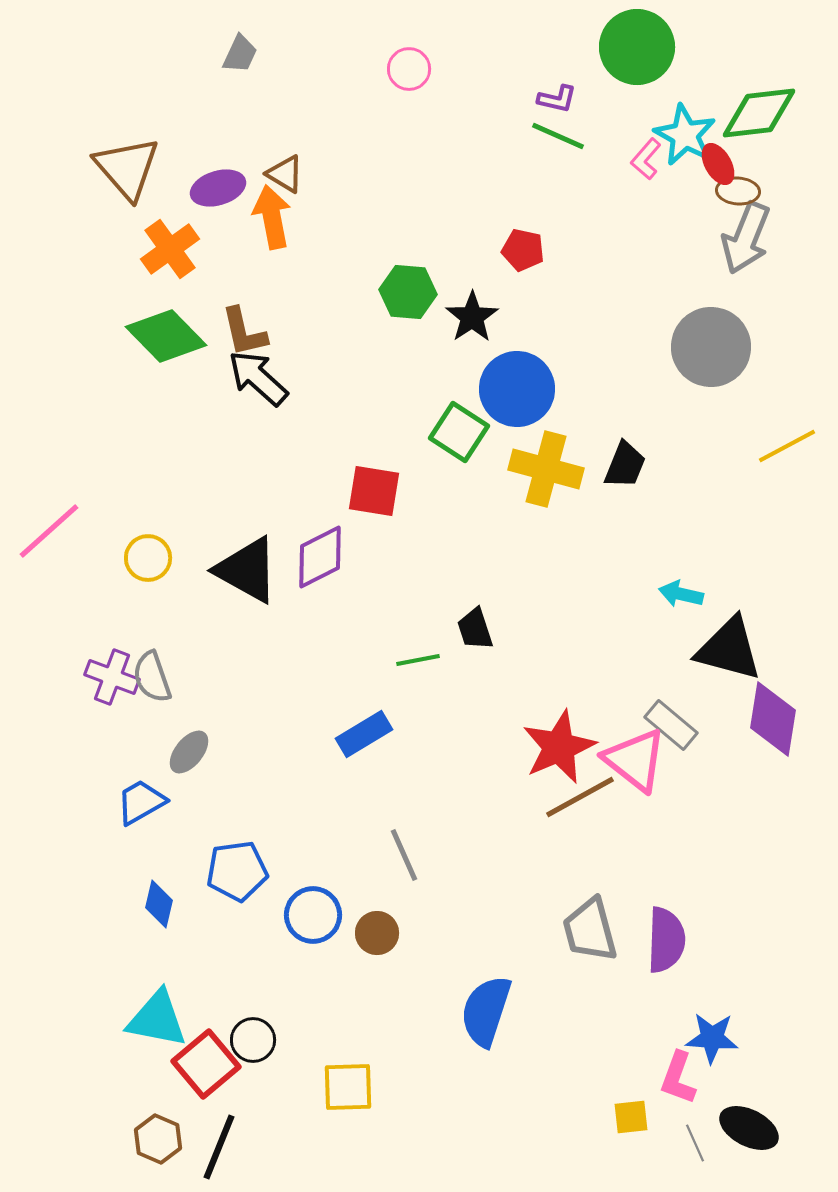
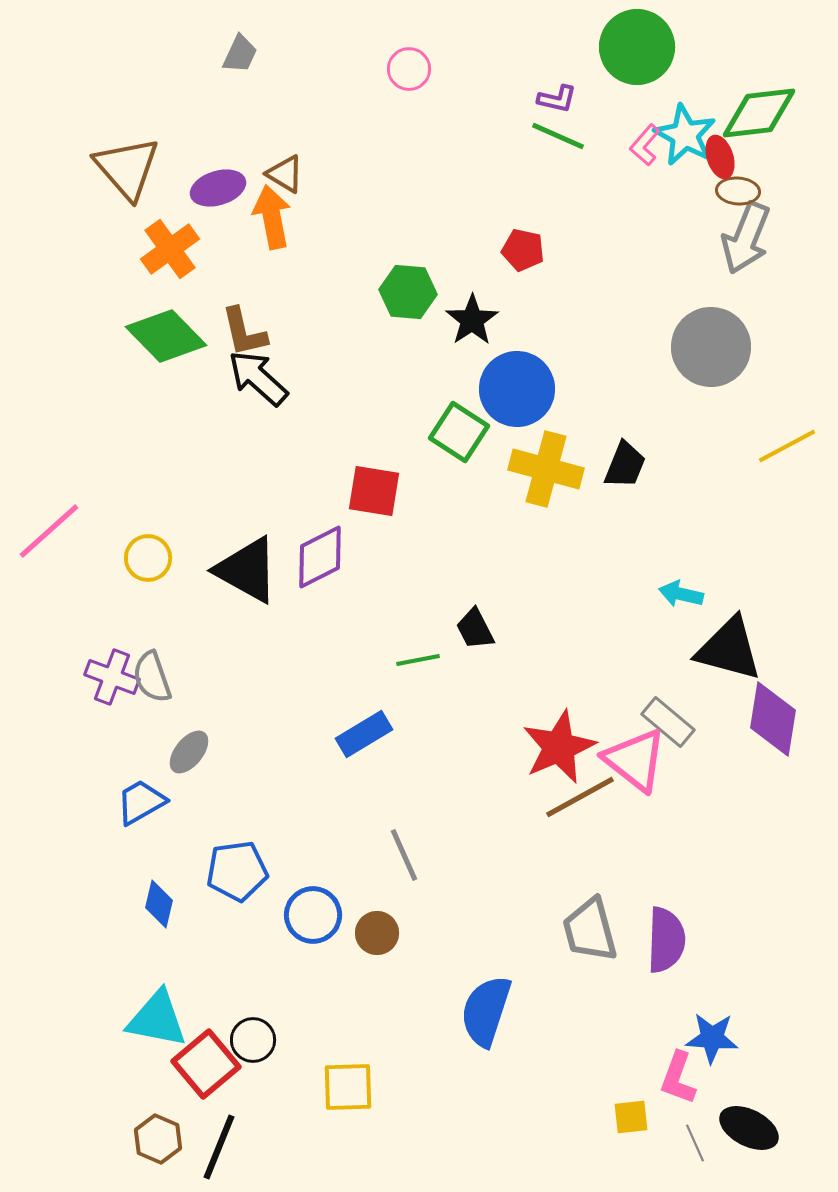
pink L-shape at (646, 159): moved 1 px left, 14 px up
red ellipse at (718, 164): moved 2 px right, 7 px up; rotated 12 degrees clockwise
black star at (472, 317): moved 3 px down
black trapezoid at (475, 629): rotated 9 degrees counterclockwise
gray rectangle at (671, 725): moved 3 px left, 3 px up
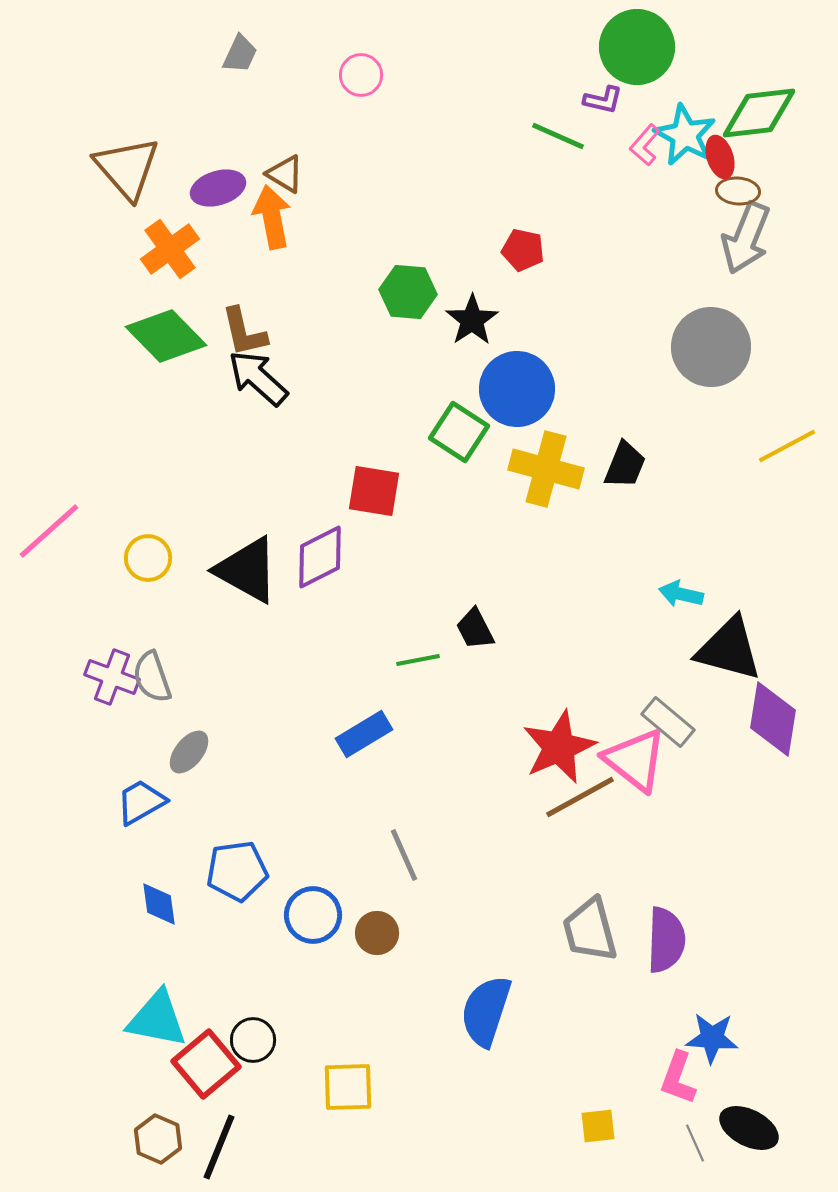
pink circle at (409, 69): moved 48 px left, 6 px down
purple L-shape at (557, 99): moved 46 px right, 1 px down
blue diamond at (159, 904): rotated 21 degrees counterclockwise
yellow square at (631, 1117): moved 33 px left, 9 px down
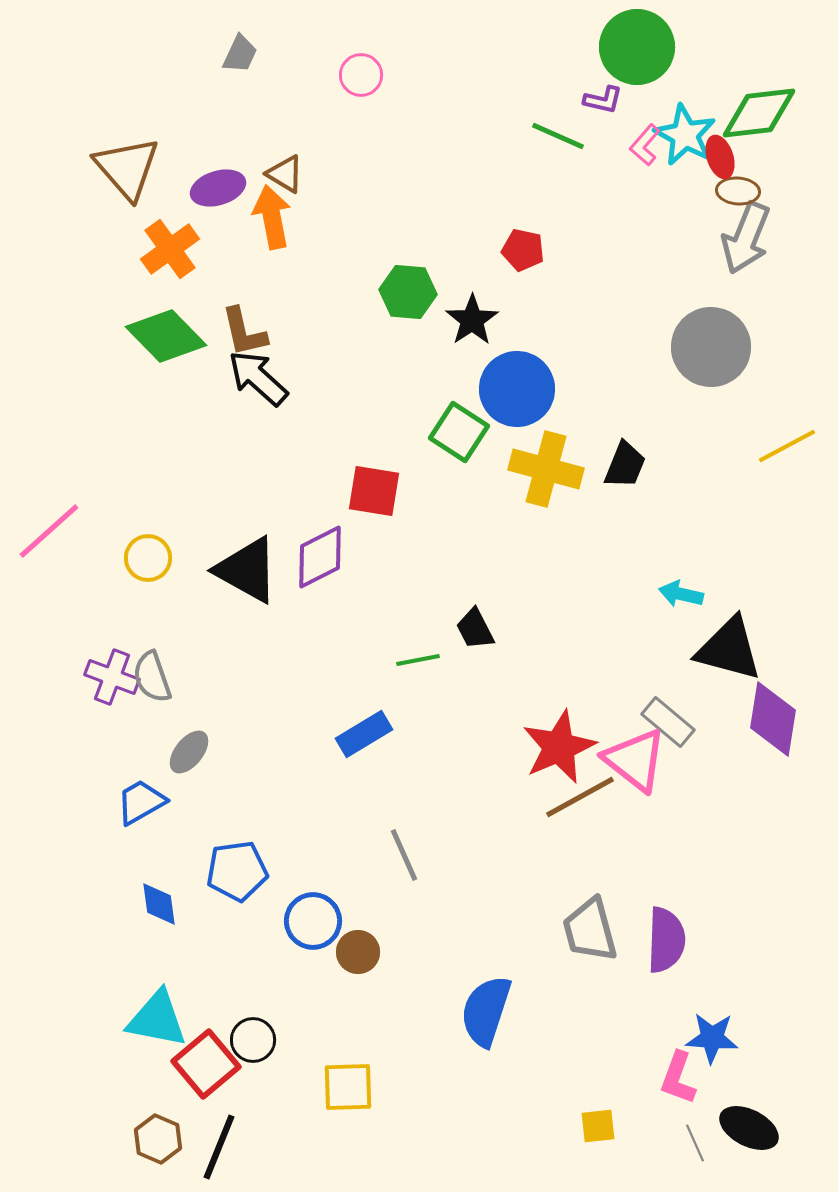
blue circle at (313, 915): moved 6 px down
brown circle at (377, 933): moved 19 px left, 19 px down
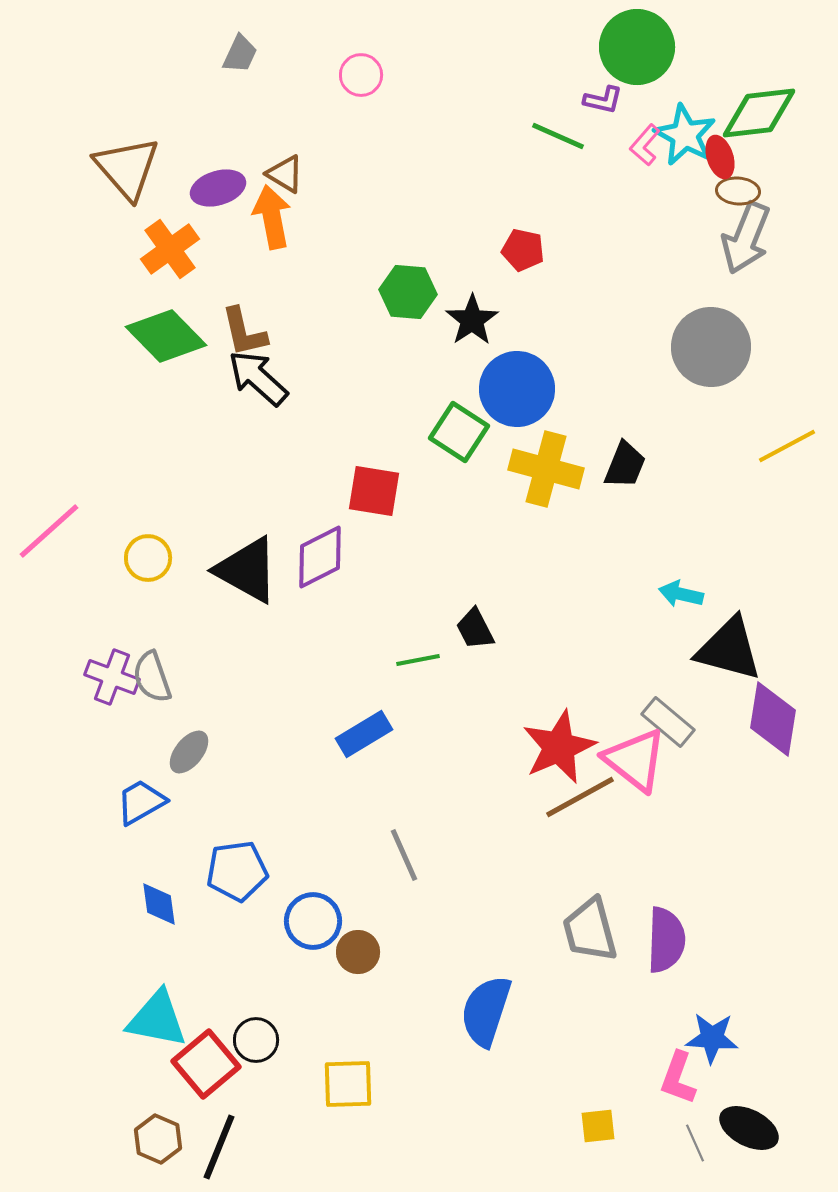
black circle at (253, 1040): moved 3 px right
yellow square at (348, 1087): moved 3 px up
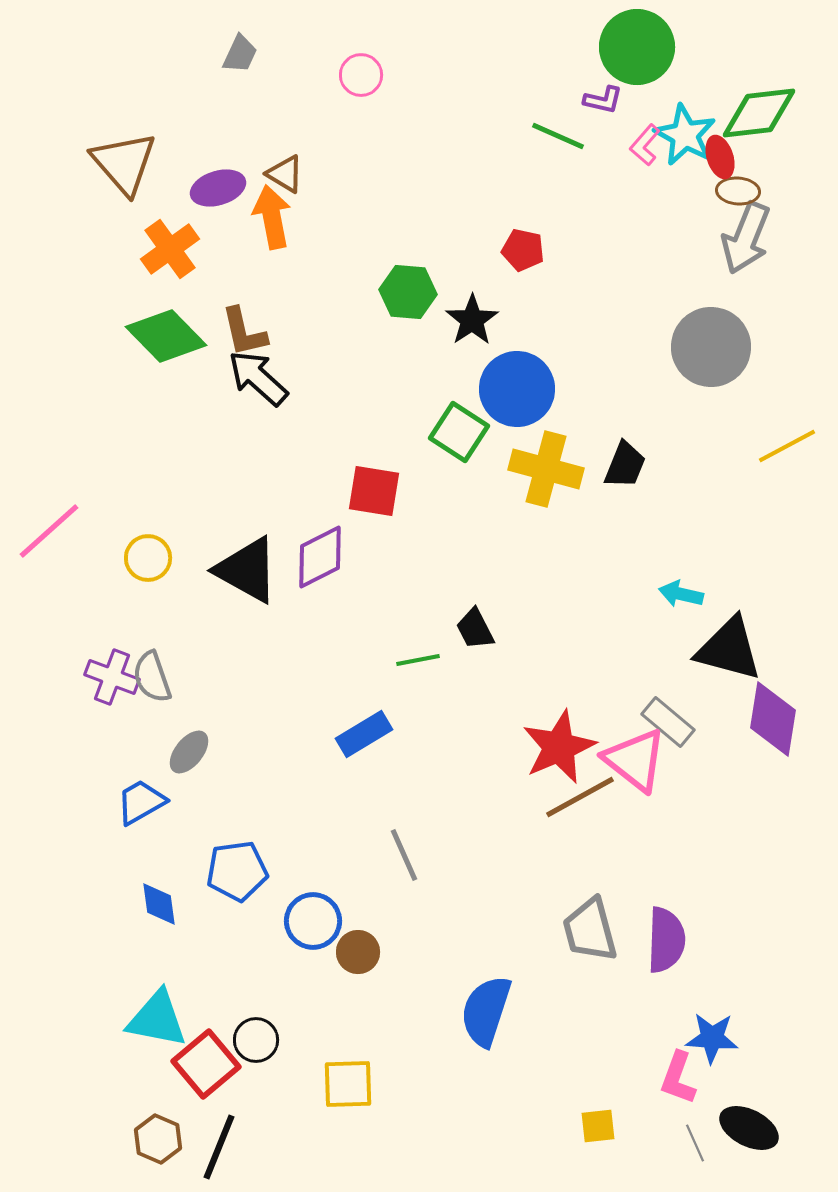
brown triangle at (127, 168): moved 3 px left, 5 px up
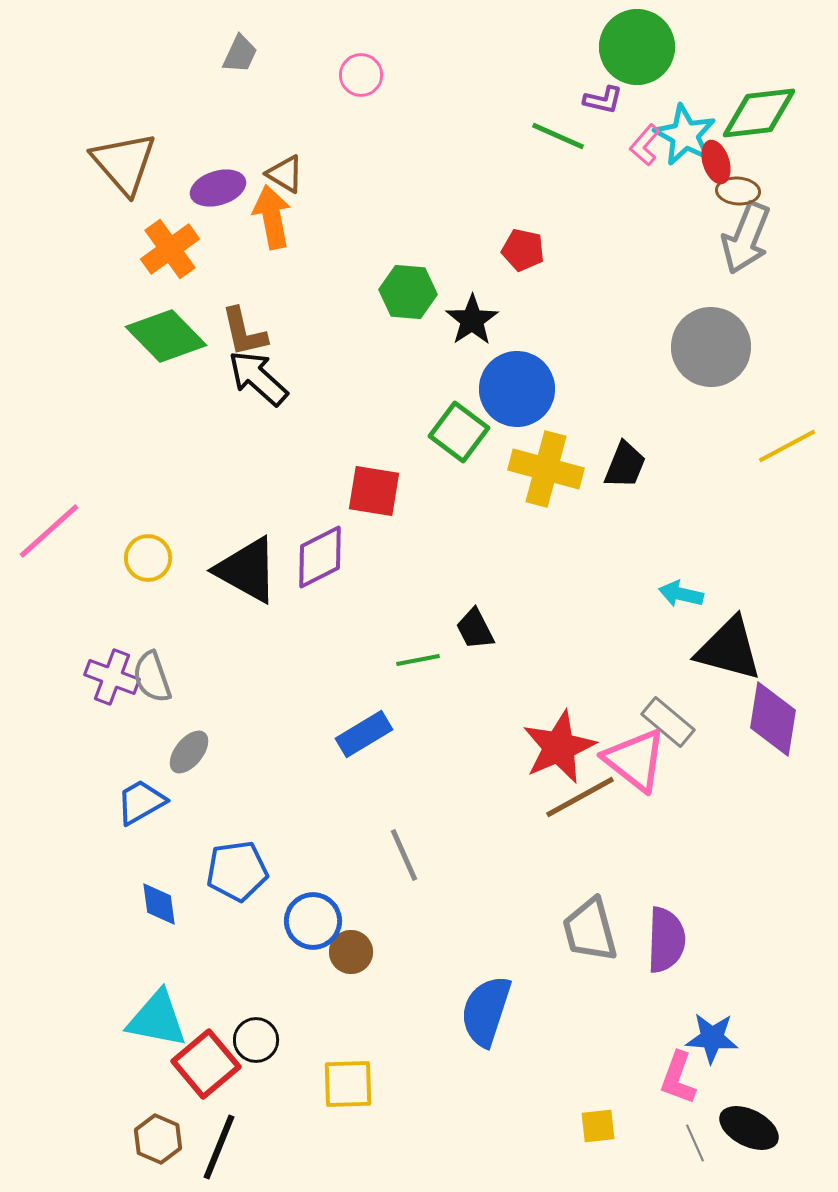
red ellipse at (720, 157): moved 4 px left, 5 px down
green square at (459, 432): rotated 4 degrees clockwise
brown circle at (358, 952): moved 7 px left
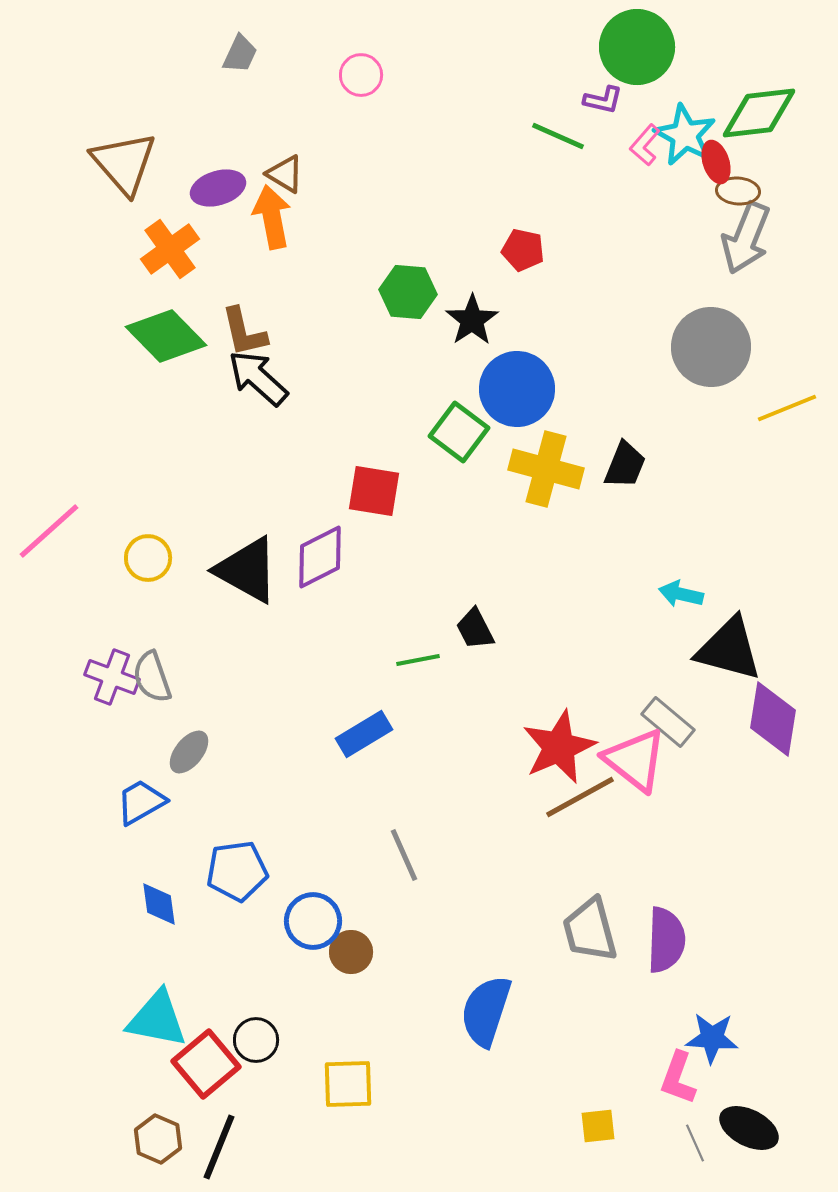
yellow line at (787, 446): moved 38 px up; rotated 6 degrees clockwise
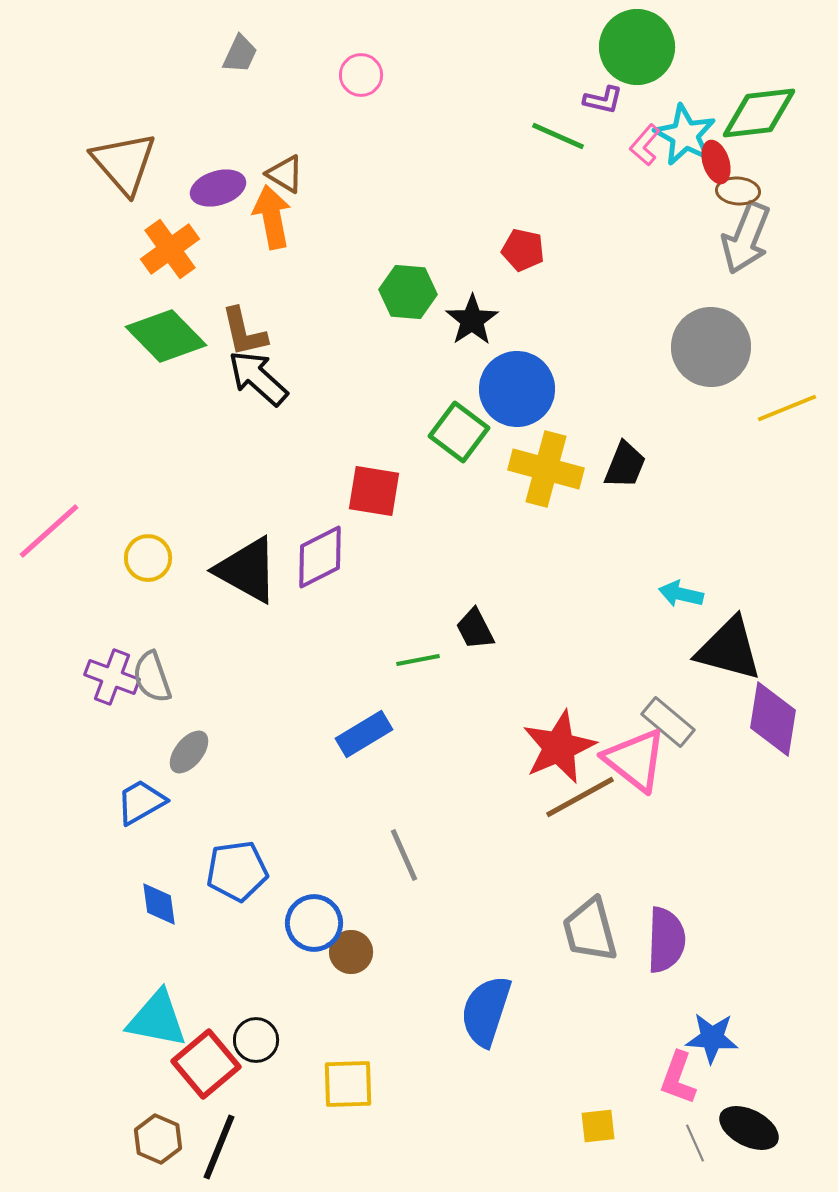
blue circle at (313, 921): moved 1 px right, 2 px down
